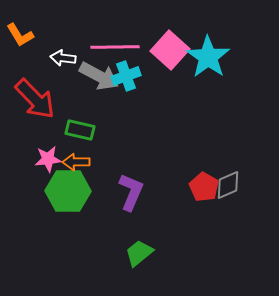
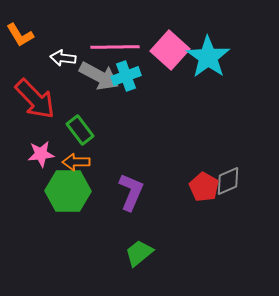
green rectangle: rotated 40 degrees clockwise
pink star: moved 7 px left, 5 px up
gray diamond: moved 4 px up
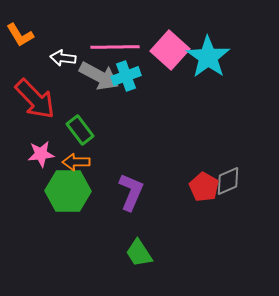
green trapezoid: rotated 84 degrees counterclockwise
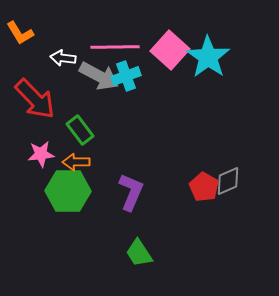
orange L-shape: moved 2 px up
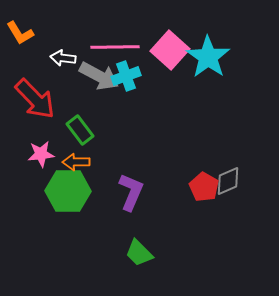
green trapezoid: rotated 12 degrees counterclockwise
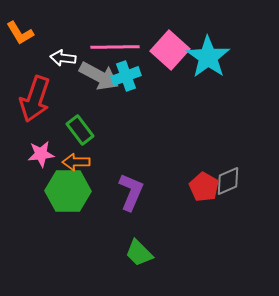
red arrow: rotated 63 degrees clockwise
